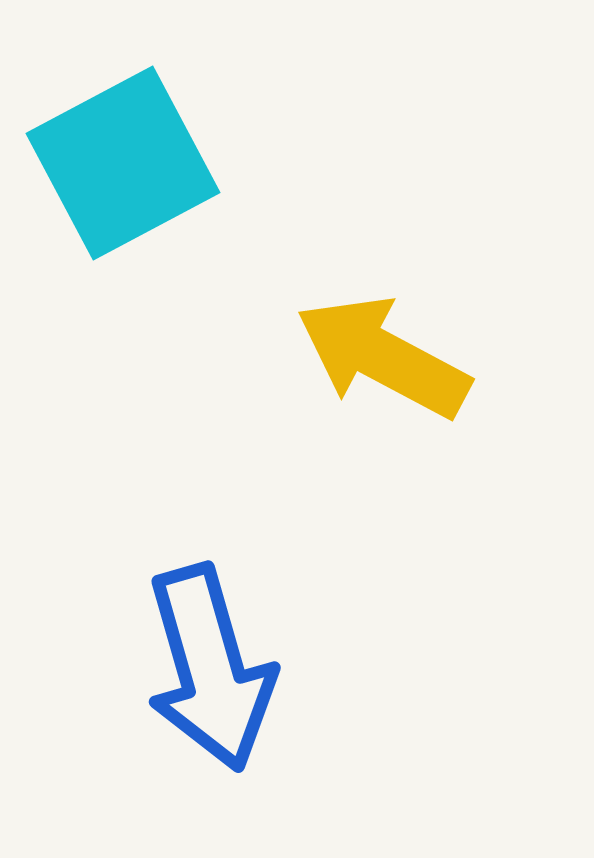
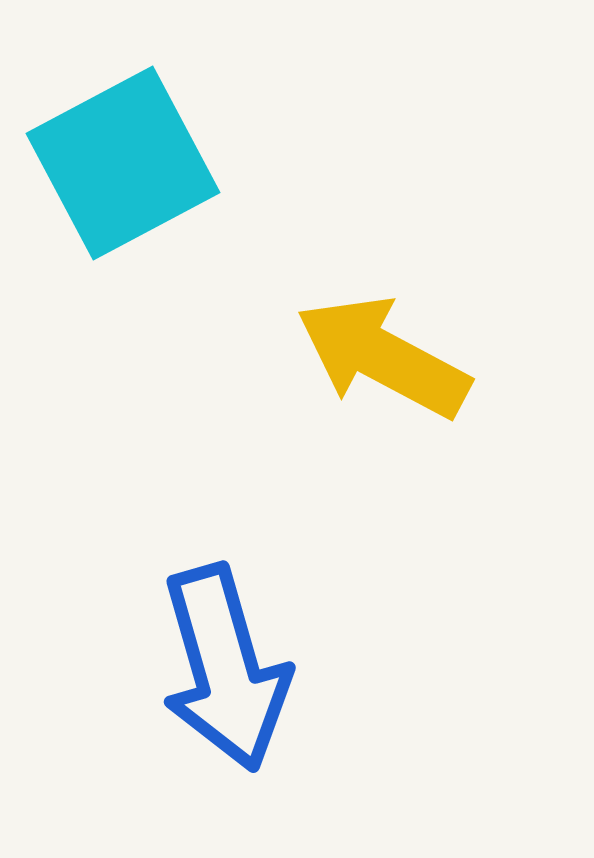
blue arrow: moved 15 px right
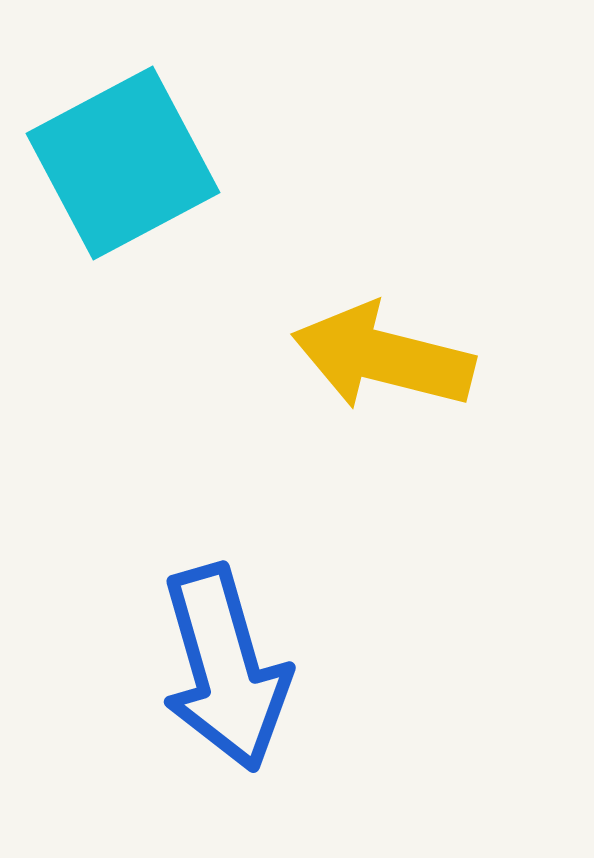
yellow arrow: rotated 14 degrees counterclockwise
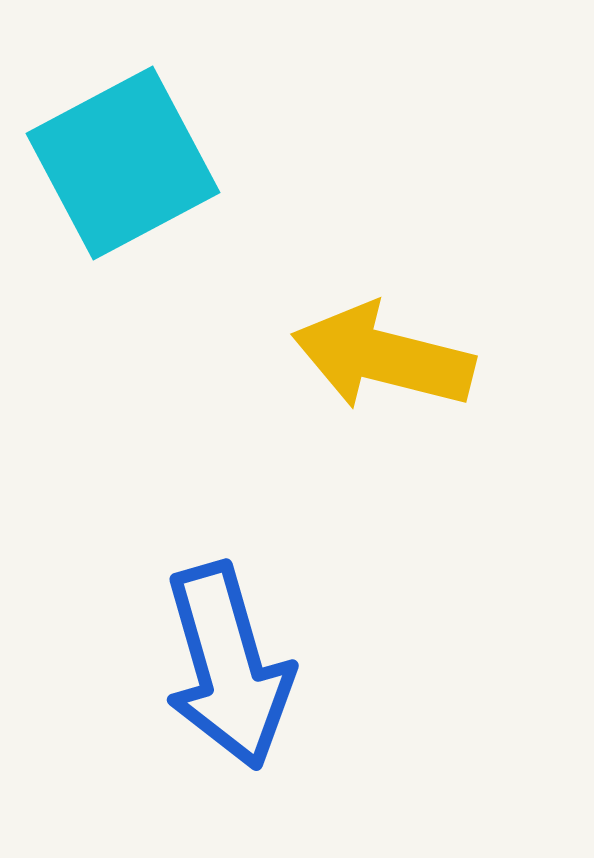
blue arrow: moved 3 px right, 2 px up
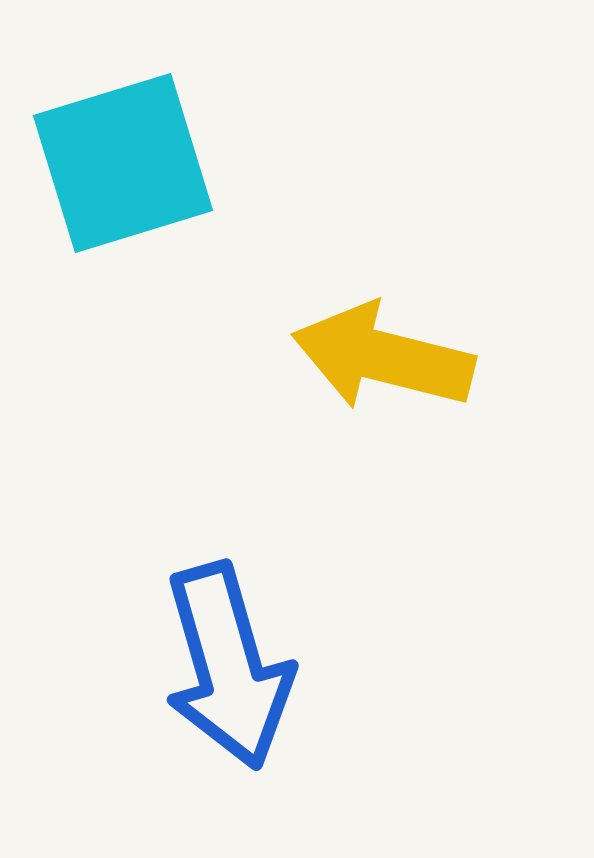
cyan square: rotated 11 degrees clockwise
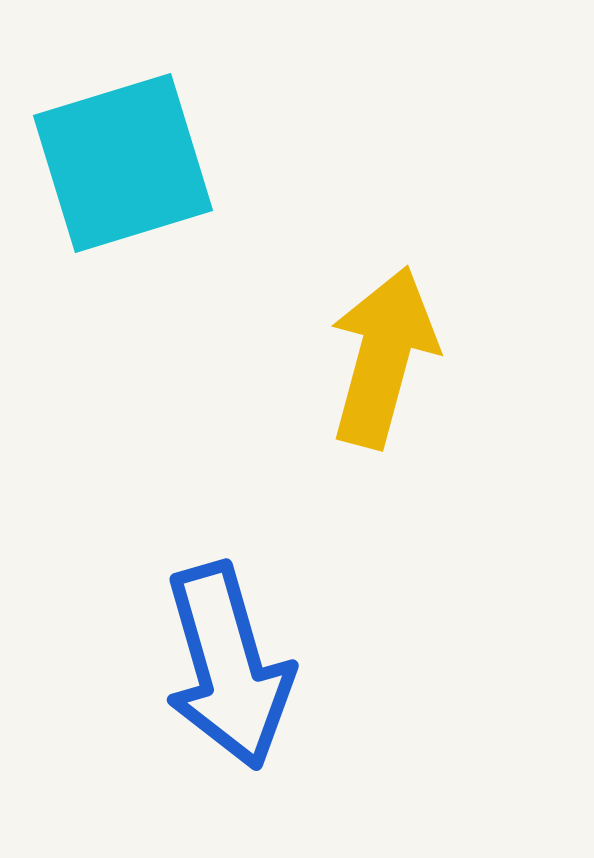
yellow arrow: rotated 91 degrees clockwise
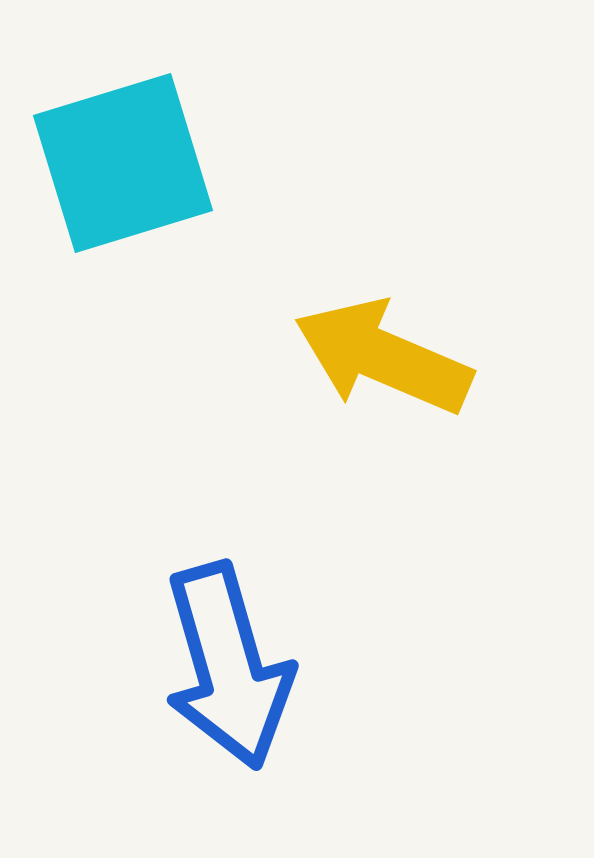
yellow arrow: rotated 82 degrees counterclockwise
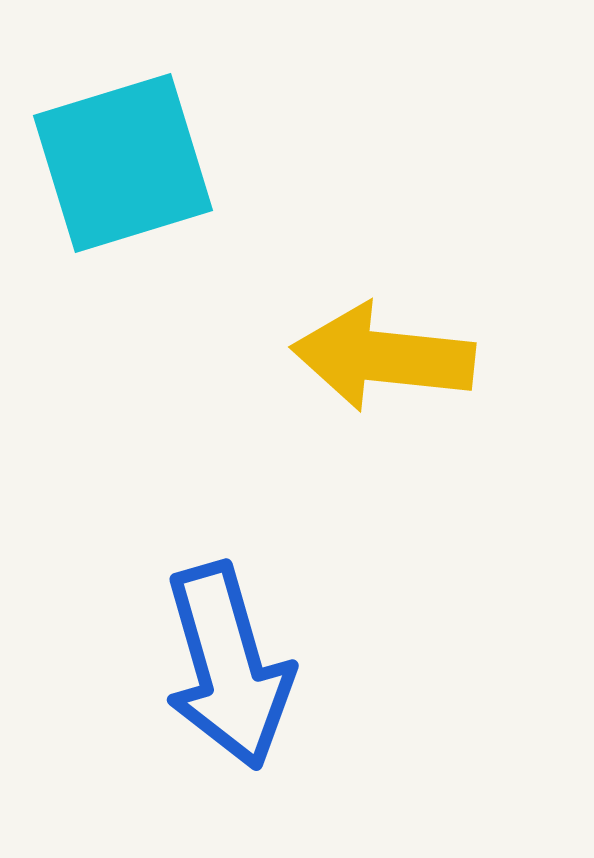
yellow arrow: rotated 17 degrees counterclockwise
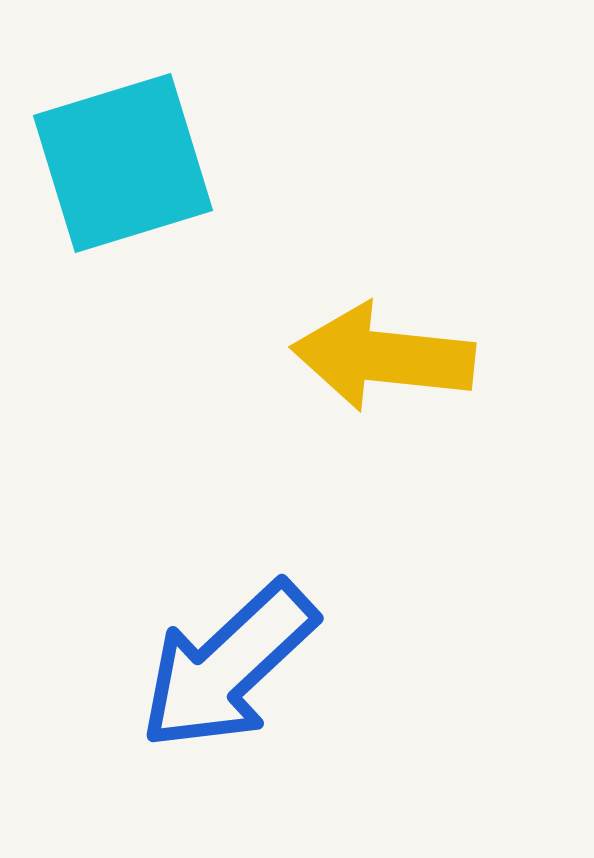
blue arrow: rotated 63 degrees clockwise
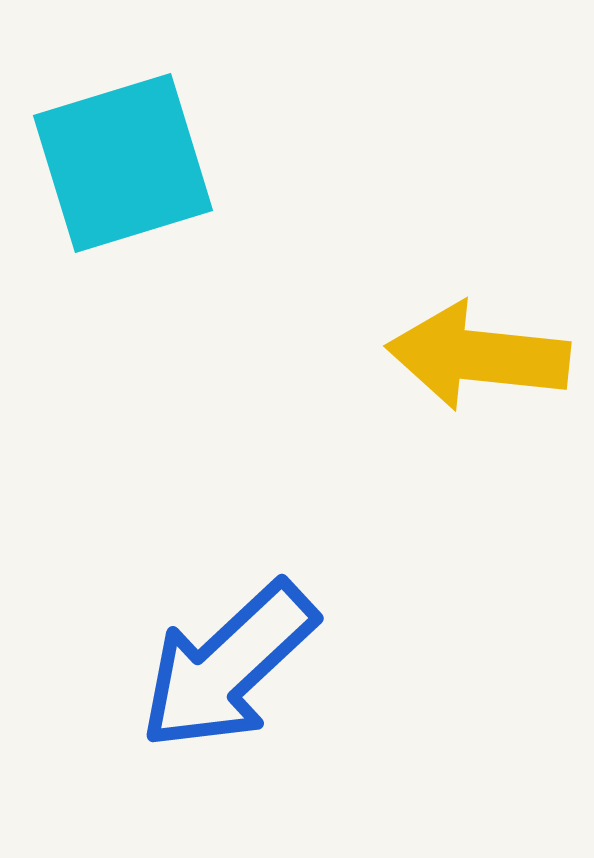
yellow arrow: moved 95 px right, 1 px up
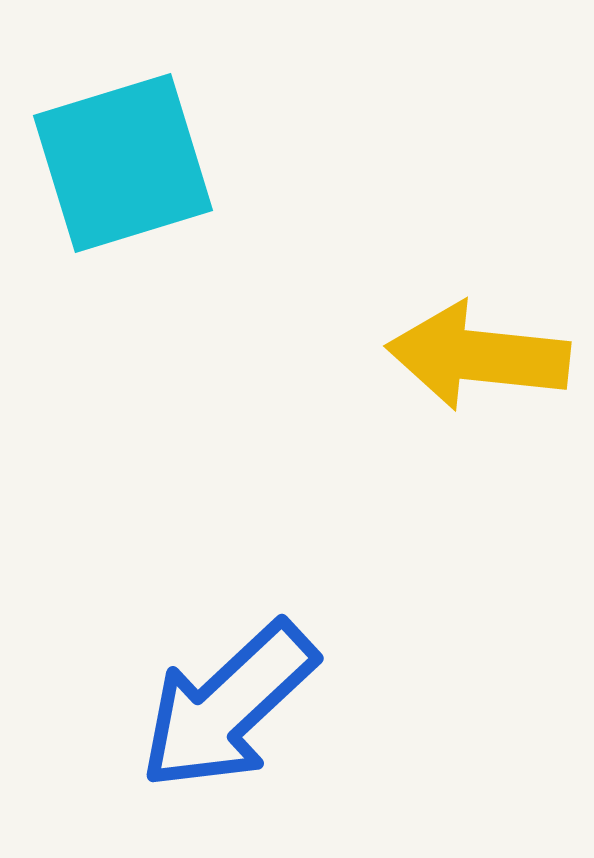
blue arrow: moved 40 px down
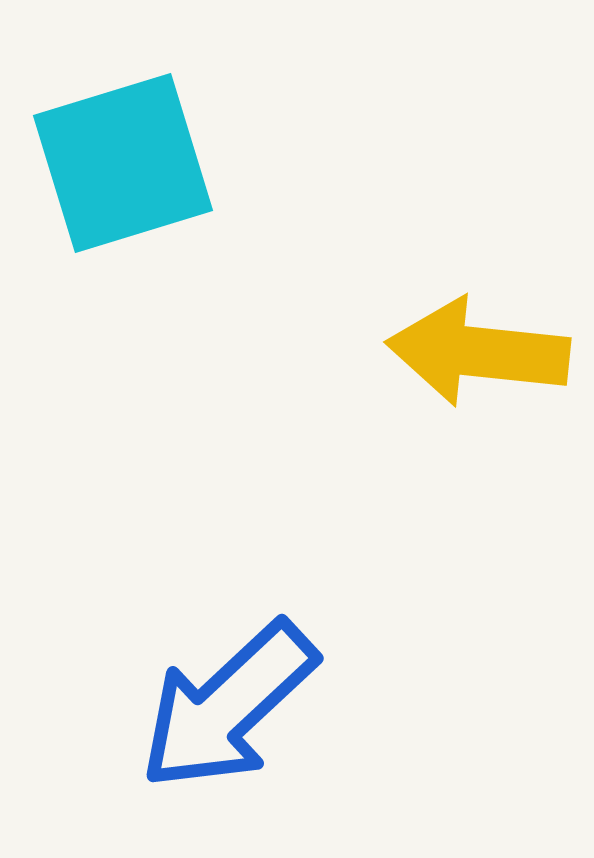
yellow arrow: moved 4 px up
